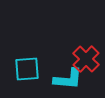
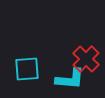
cyan L-shape: moved 2 px right
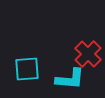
red cross: moved 2 px right, 5 px up
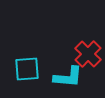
cyan L-shape: moved 2 px left, 2 px up
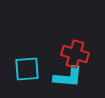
red cross: moved 13 px left; rotated 28 degrees counterclockwise
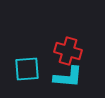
red cross: moved 7 px left, 3 px up
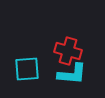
cyan L-shape: moved 4 px right, 3 px up
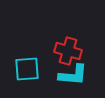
cyan L-shape: moved 1 px right, 1 px down
